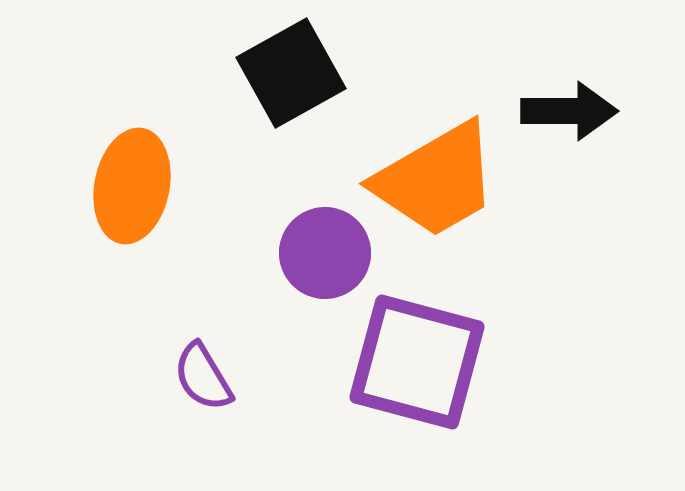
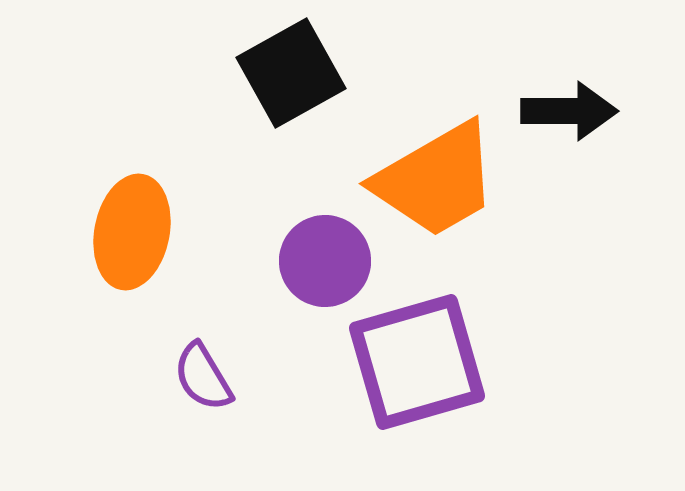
orange ellipse: moved 46 px down
purple circle: moved 8 px down
purple square: rotated 31 degrees counterclockwise
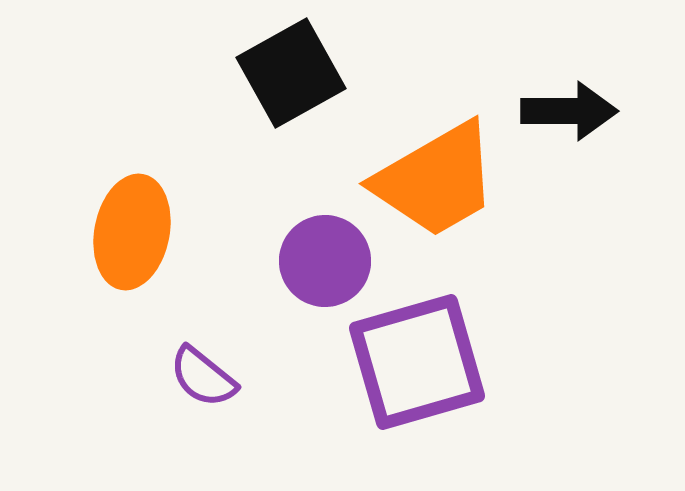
purple semicircle: rotated 20 degrees counterclockwise
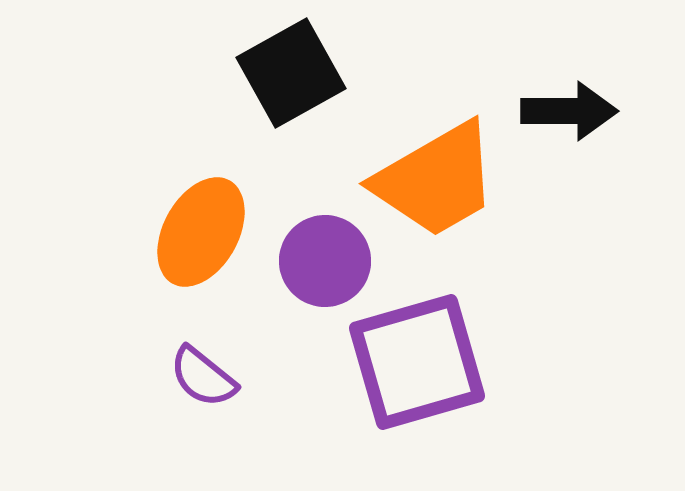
orange ellipse: moved 69 px right; rotated 18 degrees clockwise
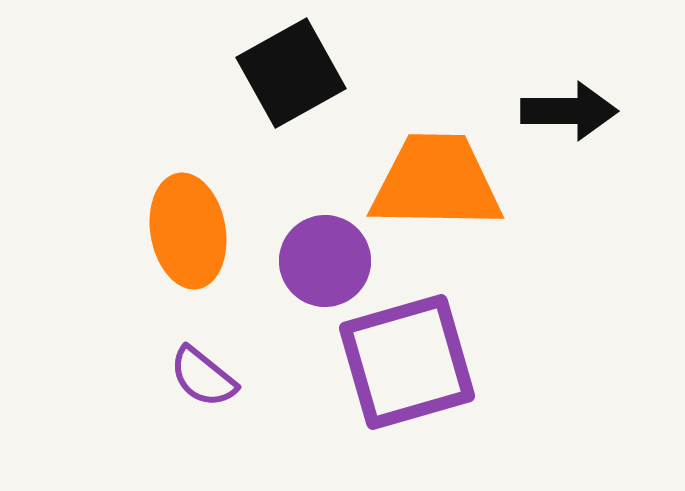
orange trapezoid: moved 2 px down; rotated 149 degrees counterclockwise
orange ellipse: moved 13 px left, 1 px up; rotated 39 degrees counterclockwise
purple square: moved 10 px left
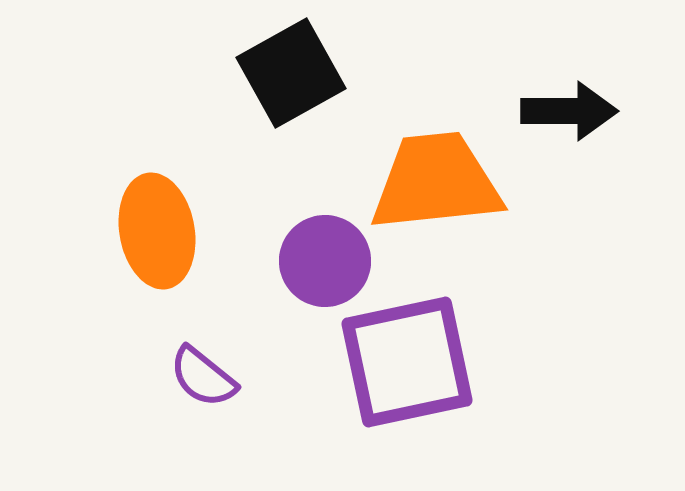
orange trapezoid: rotated 7 degrees counterclockwise
orange ellipse: moved 31 px left
purple square: rotated 4 degrees clockwise
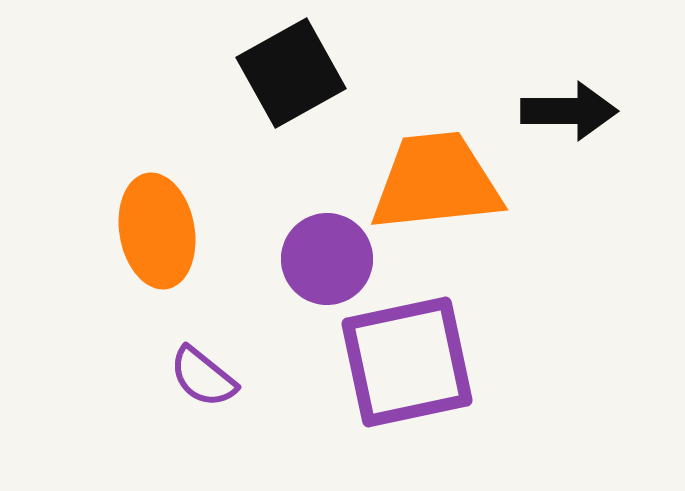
purple circle: moved 2 px right, 2 px up
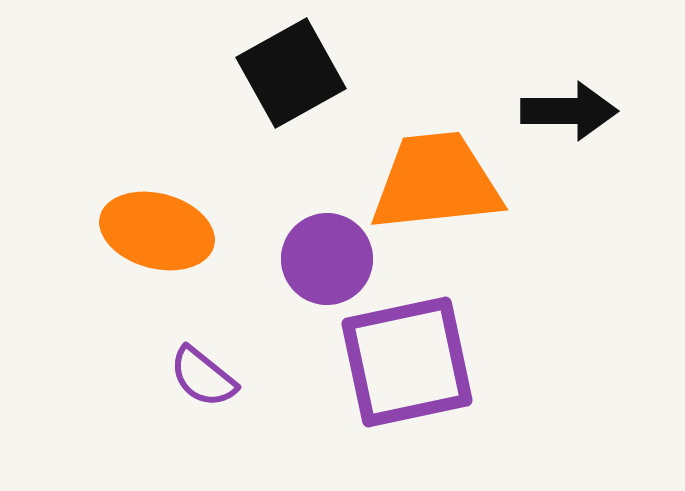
orange ellipse: rotated 65 degrees counterclockwise
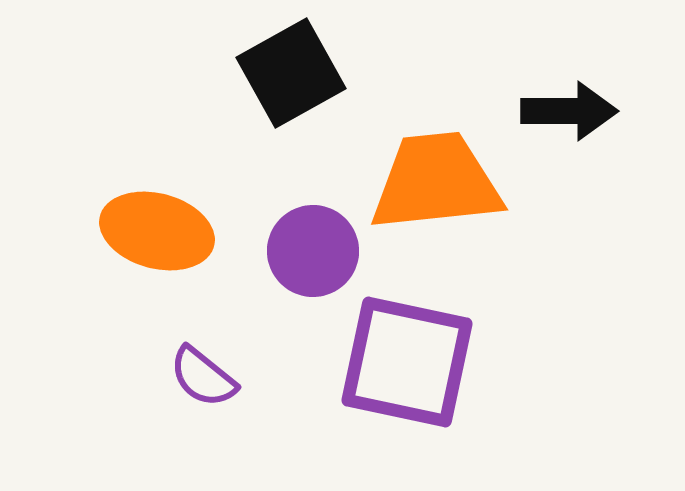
purple circle: moved 14 px left, 8 px up
purple square: rotated 24 degrees clockwise
